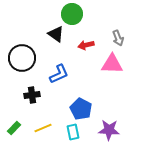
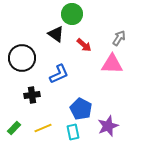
gray arrow: moved 1 px right; rotated 126 degrees counterclockwise
red arrow: moved 2 px left; rotated 126 degrees counterclockwise
purple star: moved 1 px left, 4 px up; rotated 25 degrees counterclockwise
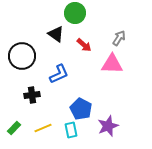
green circle: moved 3 px right, 1 px up
black circle: moved 2 px up
cyan rectangle: moved 2 px left, 2 px up
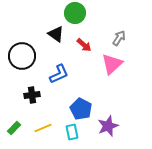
pink triangle: rotated 45 degrees counterclockwise
cyan rectangle: moved 1 px right, 2 px down
